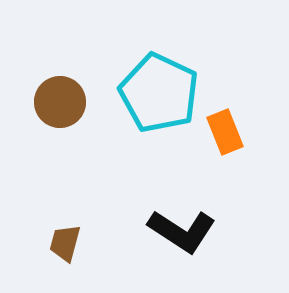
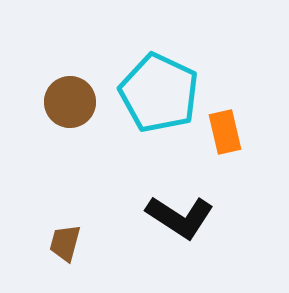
brown circle: moved 10 px right
orange rectangle: rotated 9 degrees clockwise
black L-shape: moved 2 px left, 14 px up
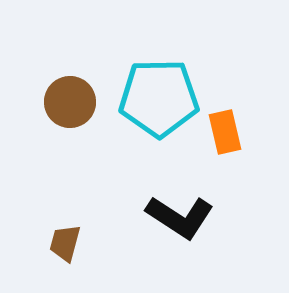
cyan pentagon: moved 5 px down; rotated 26 degrees counterclockwise
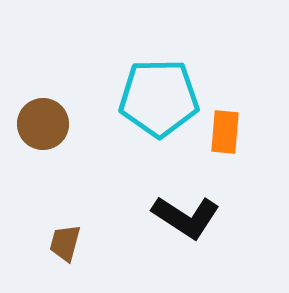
brown circle: moved 27 px left, 22 px down
orange rectangle: rotated 18 degrees clockwise
black L-shape: moved 6 px right
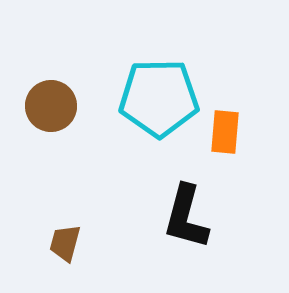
brown circle: moved 8 px right, 18 px up
black L-shape: rotated 72 degrees clockwise
